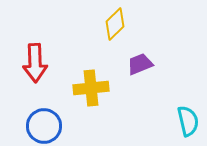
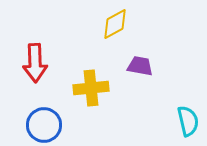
yellow diamond: rotated 16 degrees clockwise
purple trapezoid: moved 2 px down; rotated 32 degrees clockwise
blue circle: moved 1 px up
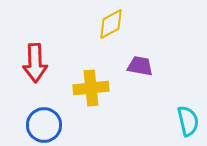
yellow diamond: moved 4 px left
